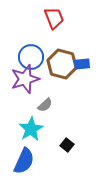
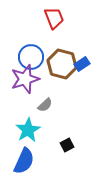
blue rectangle: rotated 28 degrees counterclockwise
cyan star: moved 3 px left, 1 px down
black square: rotated 24 degrees clockwise
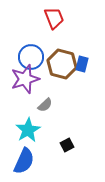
blue rectangle: rotated 42 degrees counterclockwise
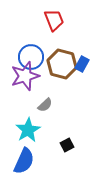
red trapezoid: moved 2 px down
blue rectangle: rotated 14 degrees clockwise
purple star: moved 3 px up
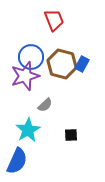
black square: moved 4 px right, 10 px up; rotated 24 degrees clockwise
blue semicircle: moved 7 px left
